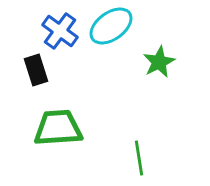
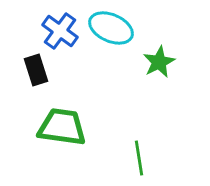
cyan ellipse: moved 2 px down; rotated 60 degrees clockwise
green trapezoid: moved 4 px right, 1 px up; rotated 12 degrees clockwise
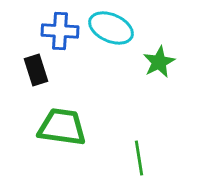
blue cross: rotated 33 degrees counterclockwise
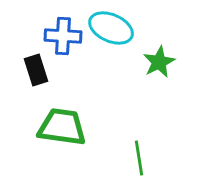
blue cross: moved 3 px right, 5 px down
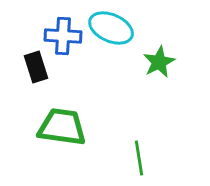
black rectangle: moved 3 px up
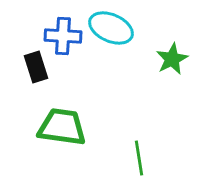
green star: moved 13 px right, 3 px up
